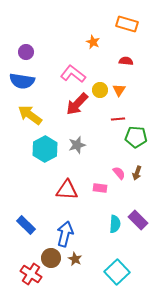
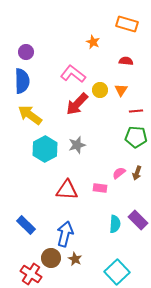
blue semicircle: rotated 100 degrees counterclockwise
orange triangle: moved 2 px right
red line: moved 18 px right, 8 px up
pink semicircle: rotated 88 degrees counterclockwise
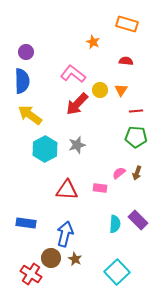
blue rectangle: moved 2 px up; rotated 36 degrees counterclockwise
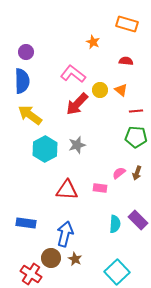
orange triangle: rotated 24 degrees counterclockwise
